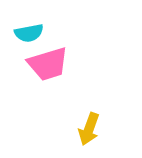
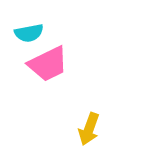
pink trapezoid: rotated 9 degrees counterclockwise
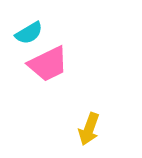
cyan semicircle: rotated 20 degrees counterclockwise
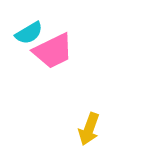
pink trapezoid: moved 5 px right, 13 px up
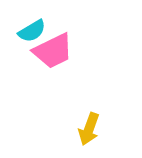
cyan semicircle: moved 3 px right, 2 px up
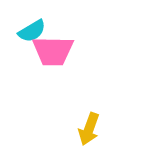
pink trapezoid: rotated 27 degrees clockwise
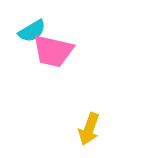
pink trapezoid: rotated 12 degrees clockwise
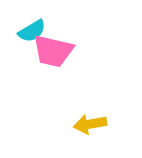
yellow arrow: moved 1 px right, 5 px up; rotated 60 degrees clockwise
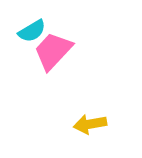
pink trapezoid: rotated 120 degrees clockwise
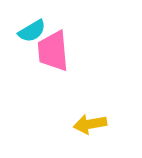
pink trapezoid: rotated 48 degrees counterclockwise
